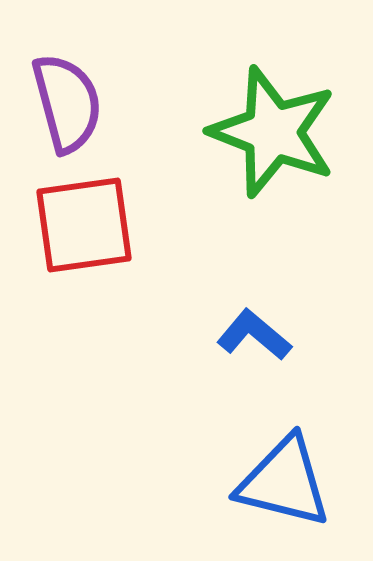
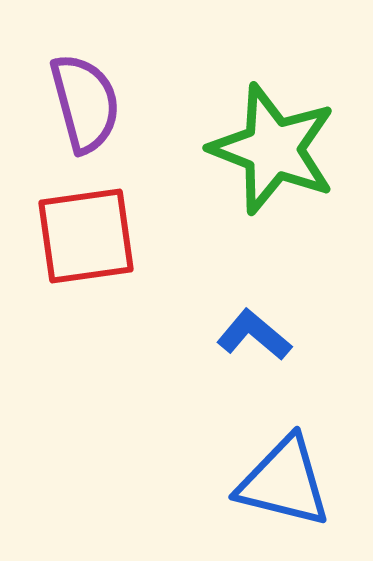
purple semicircle: moved 18 px right
green star: moved 17 px down
red square: moved 2 px right, 11 px down
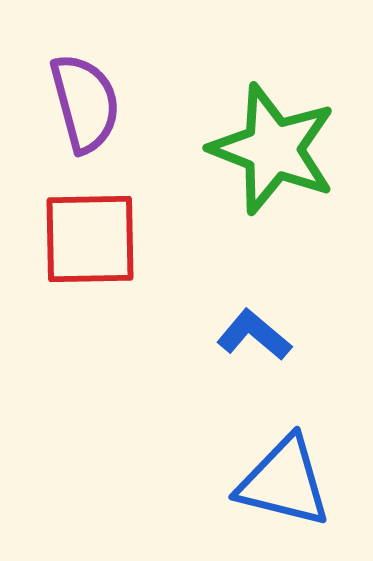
red square: moved 4 px right, 3 px down; rotated 7 degrees clockwise
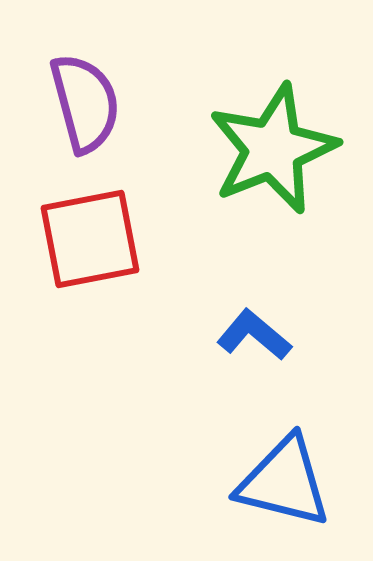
green star: rotated 29 degrees clockwise
red square: rotated 10 degrees counterclockwise
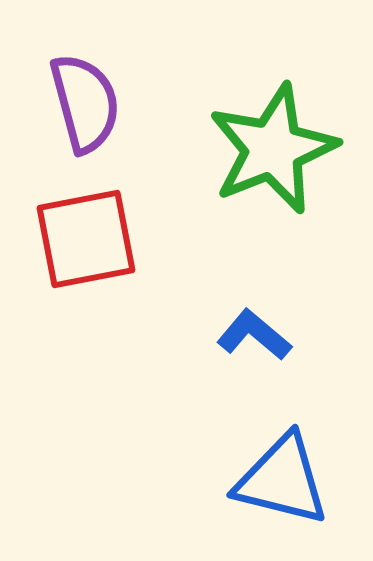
red square: moved 4 px left
blue triangle: moved 2 px left, 2 px up
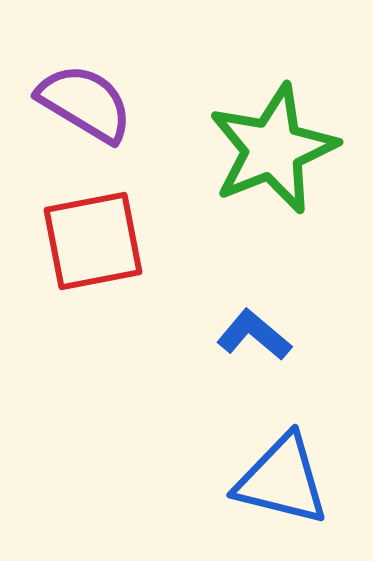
purple semicircle: rotated 44 degrees counterclockwise
red square: moved 7 px right, 2 px down
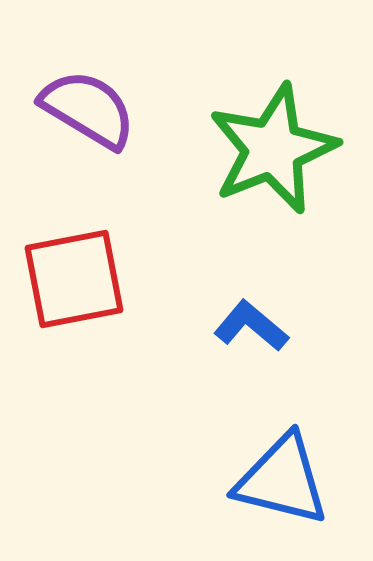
purple semicircle: moved 3 px right, 6 px down
red square: moved 19 px left, 38 px down
blue L-shape: moved 3 px left, 9 px up
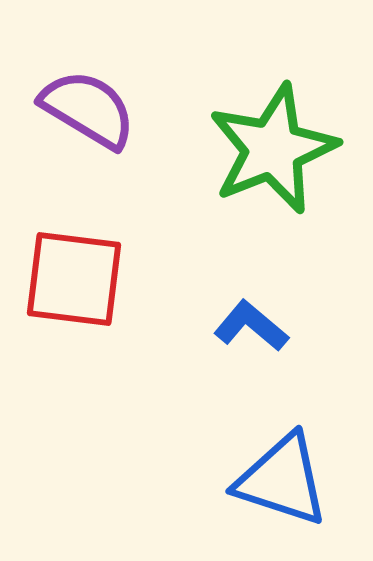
red square: rotated 18 degrees clockwise
blue triangle: rotated 4 degrees clockwise
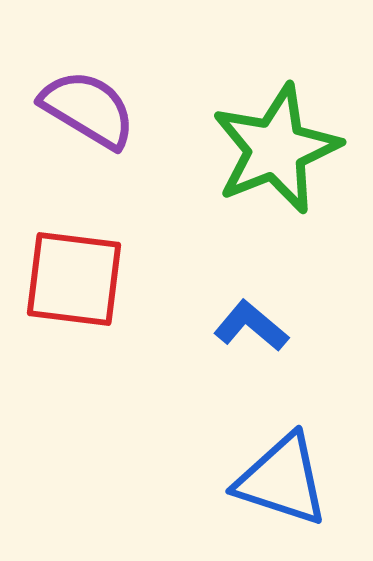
green star: moved 3 px right
